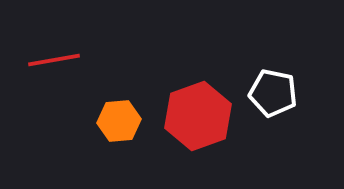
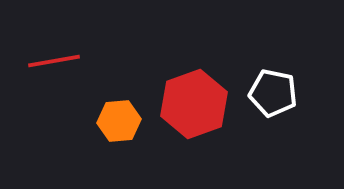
red line: moved 1 px down
red hexagon: moved 4 px left, 12 px up
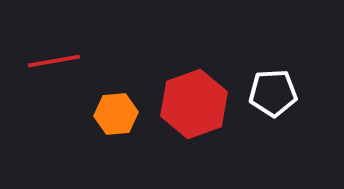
white pentagon: rotated 15 degrees counterclockwise
orange hexagon: moved 3 px left, 7 px up
